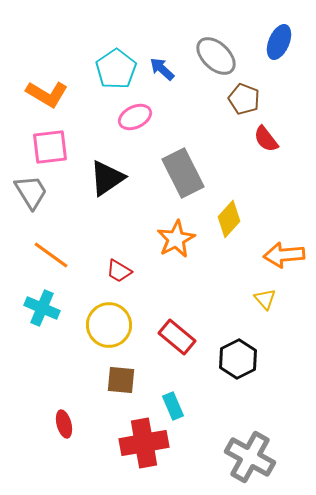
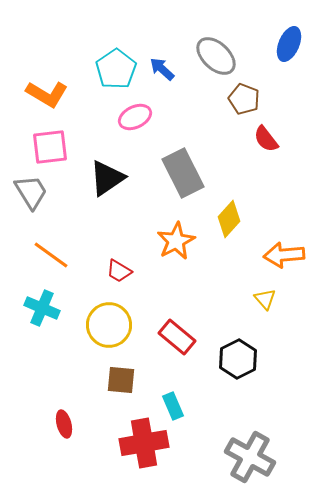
blue ellipse: moved 10 px right, 2 px down
orange star: moved 2 px down
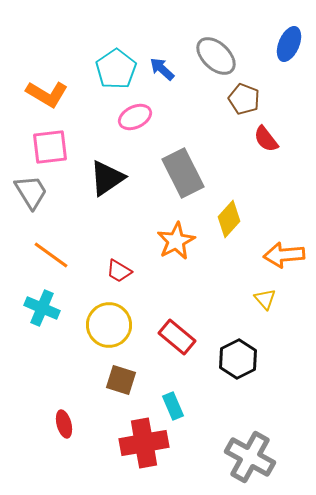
brown square: rotated 12 degrees clockwise
